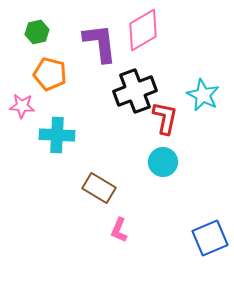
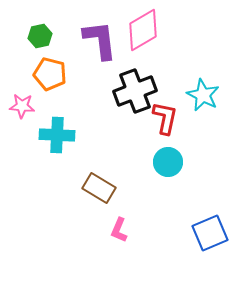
green hexagon: moved 3 px right, 4 px down
purple L-shape: moved 3 px up
cyan circle: moved 5 px right
blue square: moved 5 px up
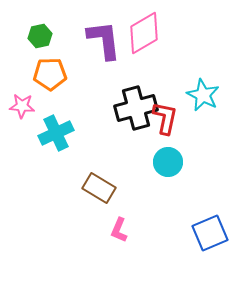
pink diamond: moved 1 px right, 3 px down
purple L-shape: moved 4 px right
orange pentagon: rotated 16 degrees counterclockwise
black cross: moved 1 px right, 17 px down; rotated 6 degrees clockwise
cyan cross: moved 1 px left, 2 px up; rotated 28 degrees counterclockwise
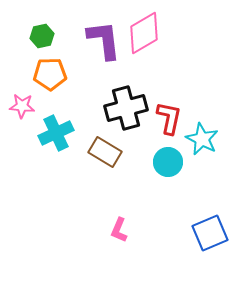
green hexagon: moved 2 px right
cyan star: moved 1 px left, 44 px down
black cross: moved 10 px left
red L-shape: moved 4 px right
brown rectangle: moved 6 px right, 36 px up
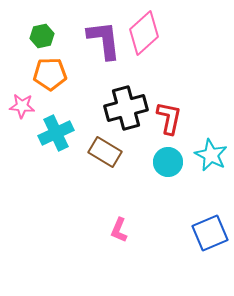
pink diamond: rotated 12 degrees counterclockwise
cyan star: moved 9 px right, 16 px down
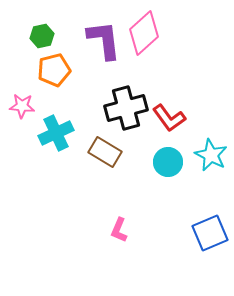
orange pentagon: moved 4 px right, 4 px up; rotated 12 degrees counterclockwise
red L-shape: rotated 132 degrees clockwise
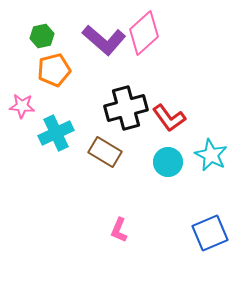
purple L-shape: rotated 138 degrees clockwise
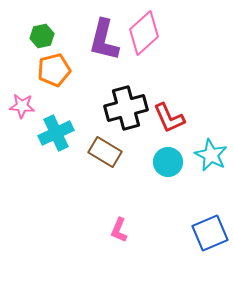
purple L-shape: rotated 63 degrees clockwise
red L-shape: rotated 12 degrees clockwise
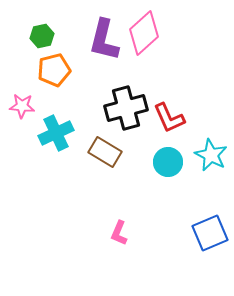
pink L-shape: moved 3 px down
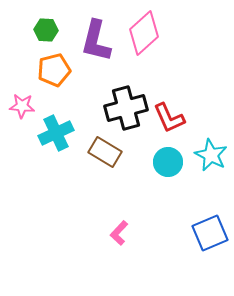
green hexagon: moved 4 px right, 6 px up; rotated 15 degrees clockwise
purple L-shape: moved 8 px left, 1 px down
pink L-shape: rotated 20 degrees clockwise
